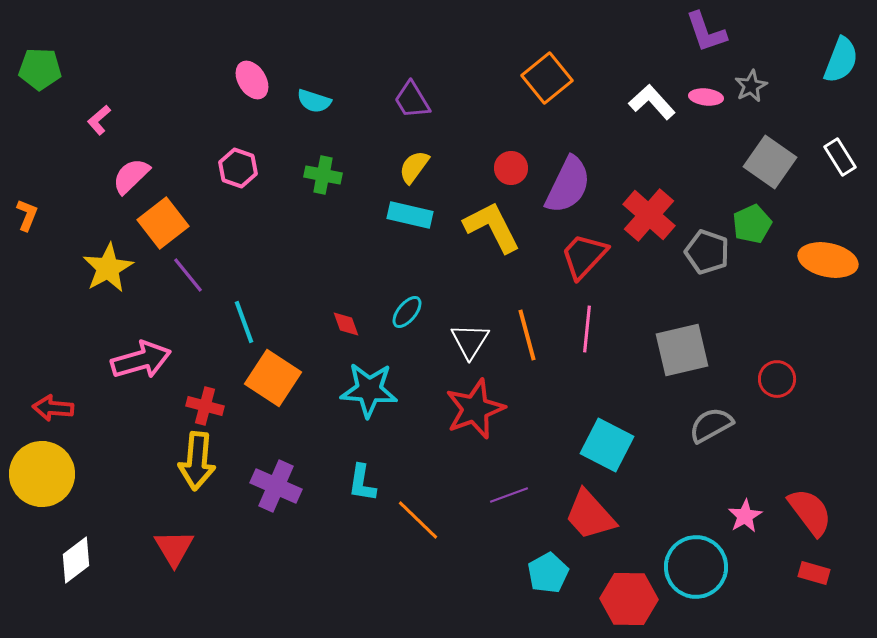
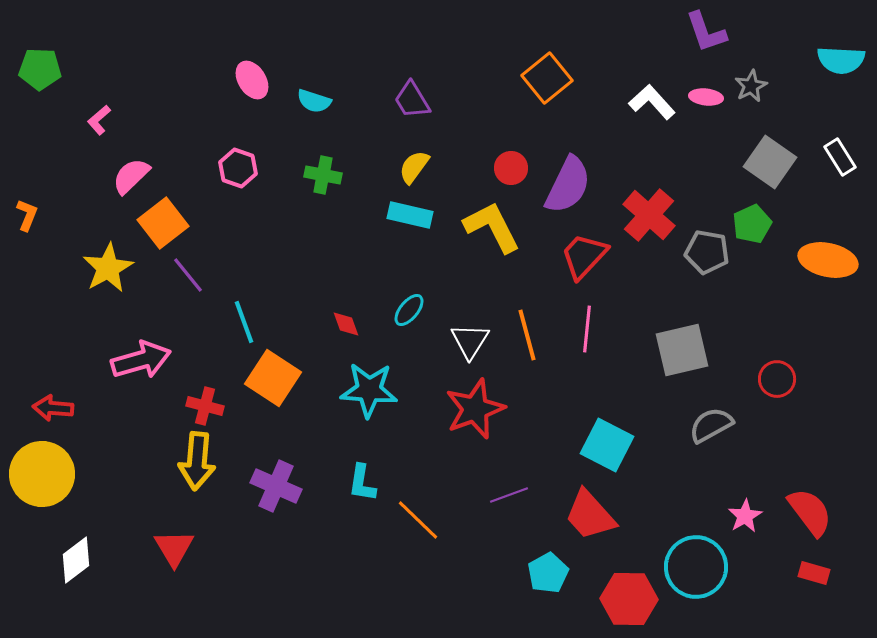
cyan semicircle at (841, 60): rotated 72 degrees clockwise
gray pentagon at (707, 252): rotated 9 degrees counterclockwise
cyan ellipse at (407, 312): moved 2 px right, 2 px up
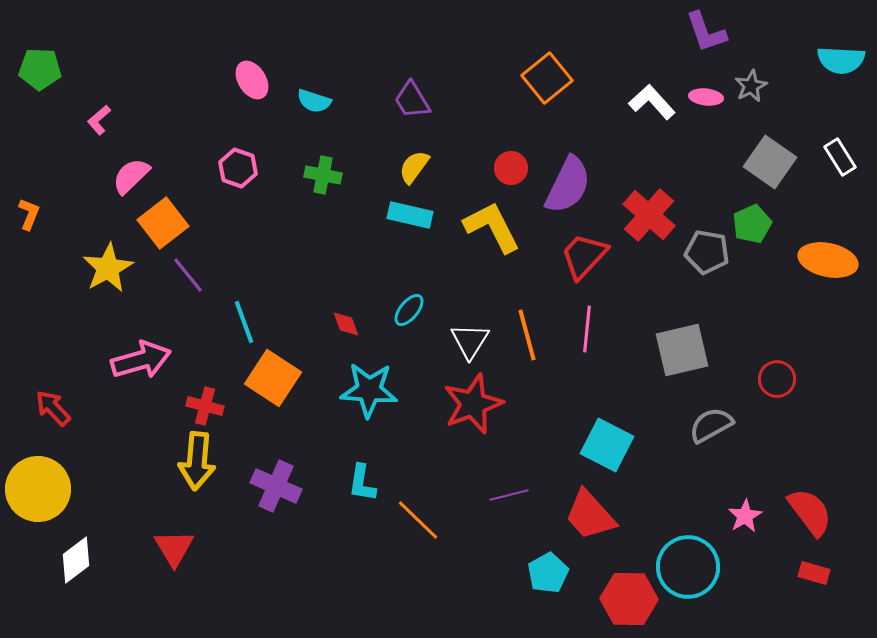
orange L-shape at (27, 215): moved 2 px right, 1 px up
red arrow at (53, 408): rotated 42 degrees clockwise
red star at (475, 409): moved 2 px left, 5 px up
yellow circle at (42, 474): moved 4 px left, 15 px down
purple line at (509, 495): rotated 6 degrees clockwise
cyan circle at (696, 567): moved 8 px left
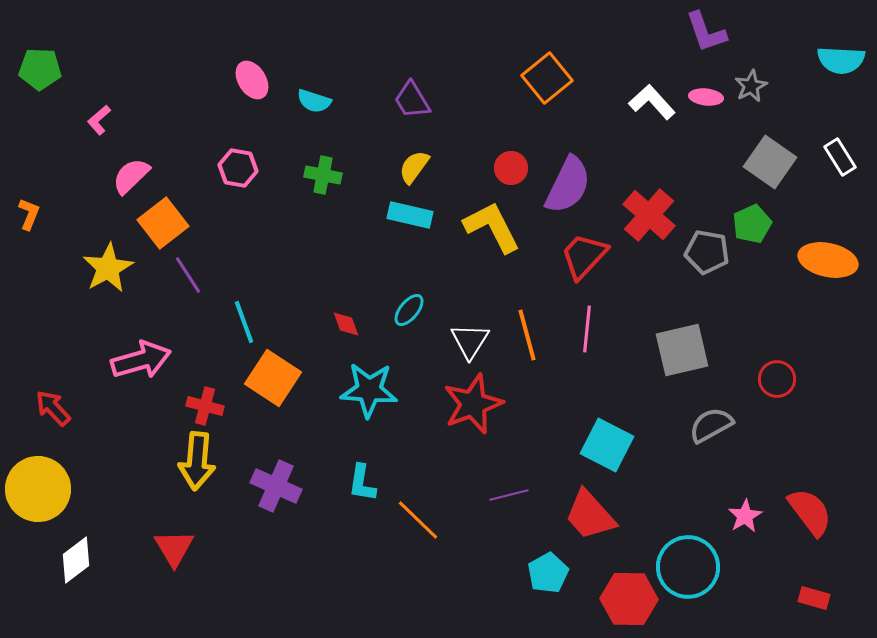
pink hexagon at (238, 168): rotated 9 degrees counterclockwise
purple line at (188, 275): rotated 6 degrees clockwise
red rectangle at (814, 573): moved 25 px down
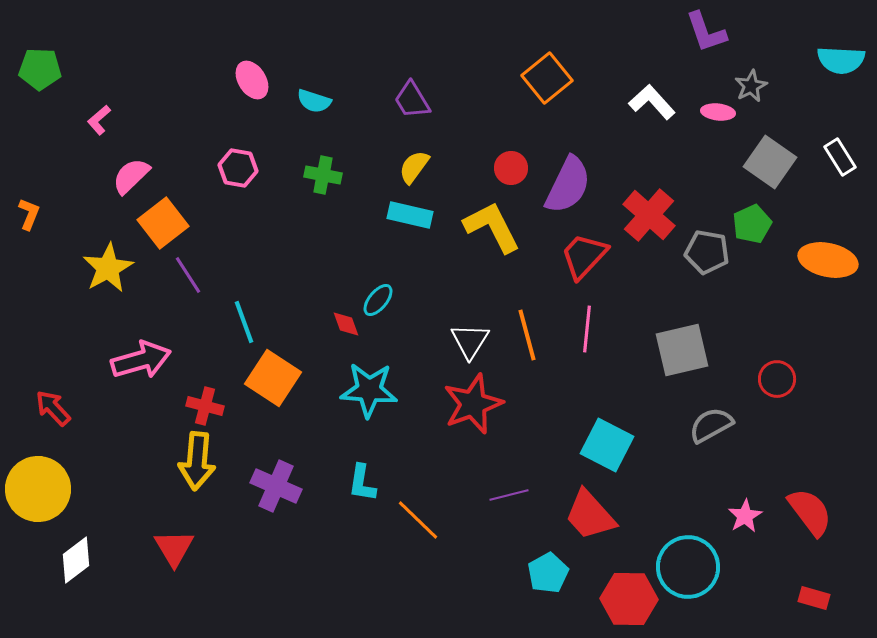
pink ellipse at (706, 97): moved 12 px right, 15 px down
cyan ellipse at (409, 310): moved 31 px left, 10 px up
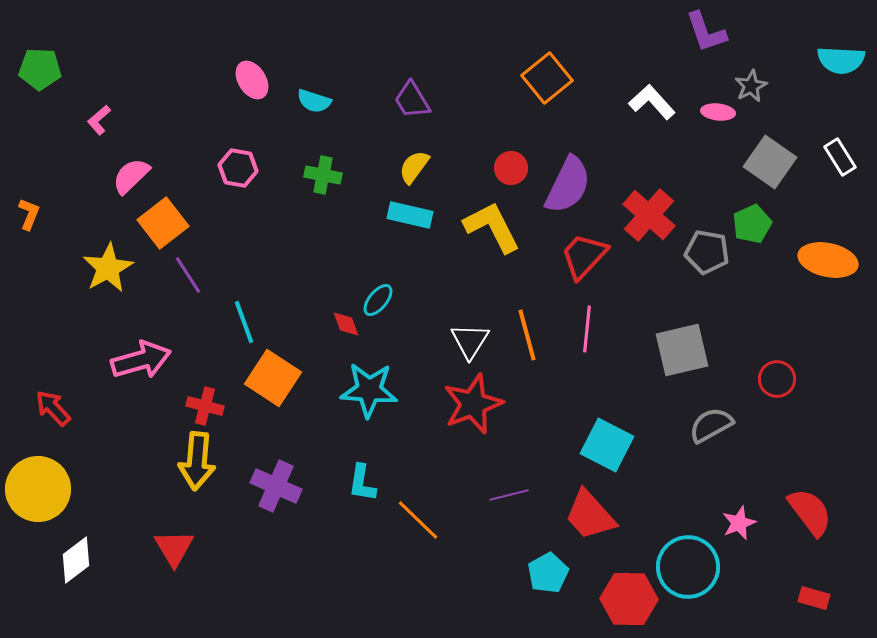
pink star at (745, 516): moved 6 px left, 7 px down; rotated 8 degrees clockwise
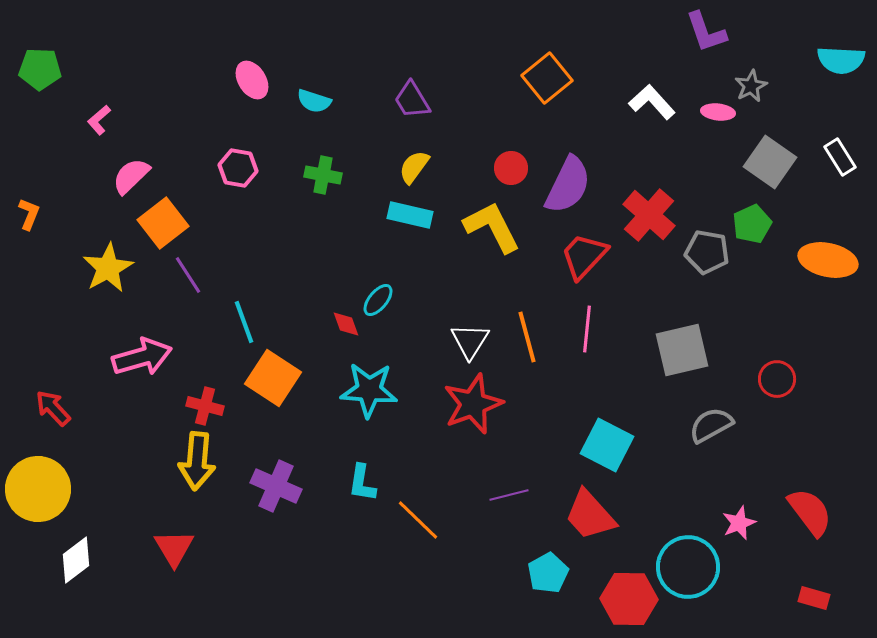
orange line at (527, 335): moved 2 px down
pink arrow at (141, 360): moved 1 px right, 3 px up
